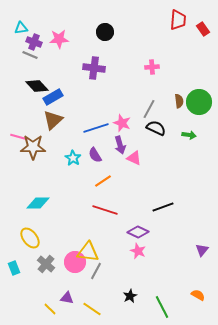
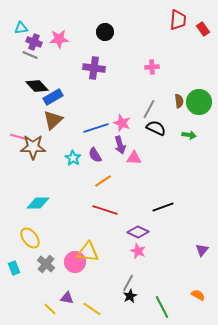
pink triangle at (134, 158): rotated 21 degrees counterclockwise
gray line at (96, 271): moved 32 px right, 12 px down
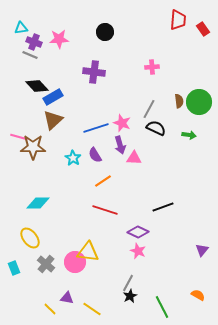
purple cross at (94, 68): moved 4 px down
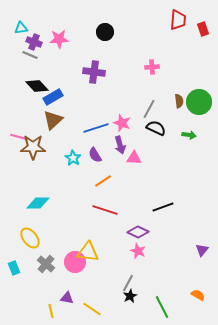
red rectangle at (203, 29): rotated 16 degrees clockwise
yellow line at (50, 309): moved 1 px right, 2 px down; rotated 32 degrees clockwise
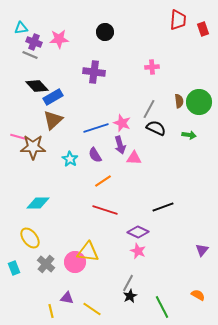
cyan star at (73, 158): moved 3 px left, 1 px down
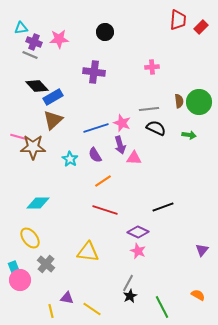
red rectangle at (203, 29): moved 2 px left, 2 px up; rotated 64 degrees clockwise
gray line at (149, 109): rotated 54 degrees clockwise
pink circle at (75, 262): moved 55 px left, 18 px down
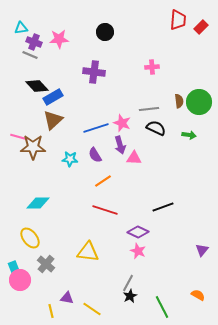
cyan star at (70, 159): rotated 28 degrees counterclockwise
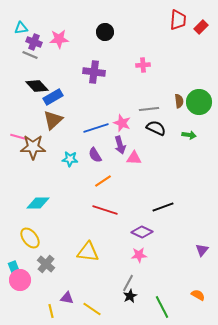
pink cross at (152, 67): moved 9 px left, 2 px up
purple diamond at (138, 232): moved 4 px right
pink star at (138, 251): moved 1 px right, 4 px down; rotated 28 degrees counterclockwise
